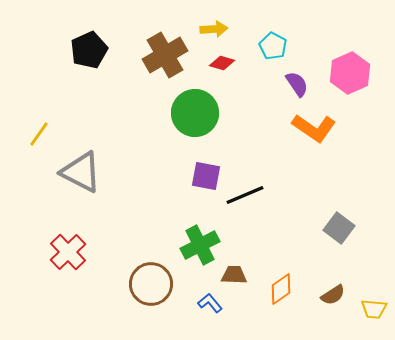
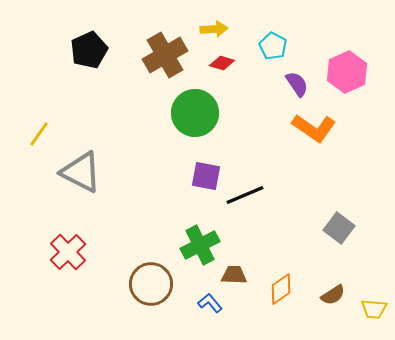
pink hexagon: moved 3 px left, 1 px up
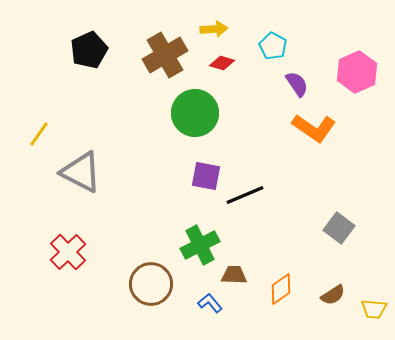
pink hexagon: moved 10 px right
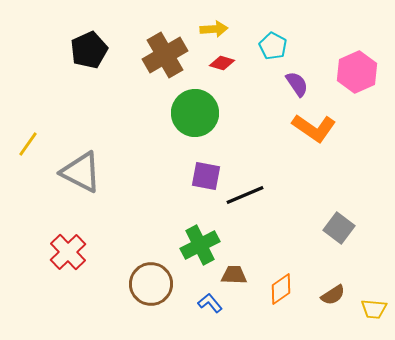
yellow line: moved 11 px left, 10 px down
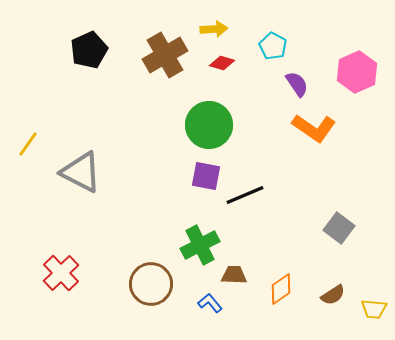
green circle: moved 14 px right, 12 px down
red cross: moved 7 px left, 21 px down
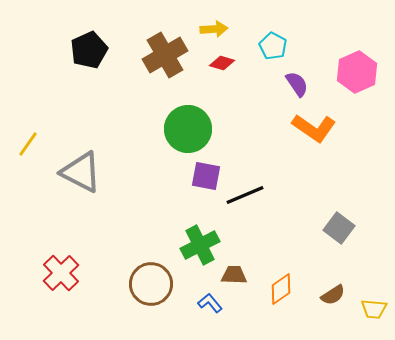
green circle: moved 21 px left, 4 px down
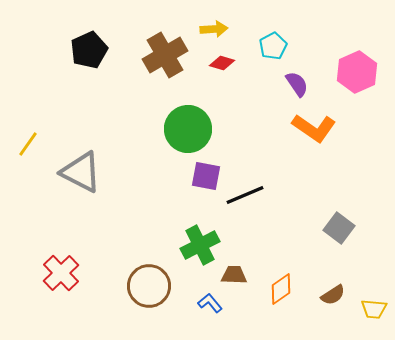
cyan pentagon: rotated 16 degrees clockwise
brown circle: moved 2 px left, 2 px down
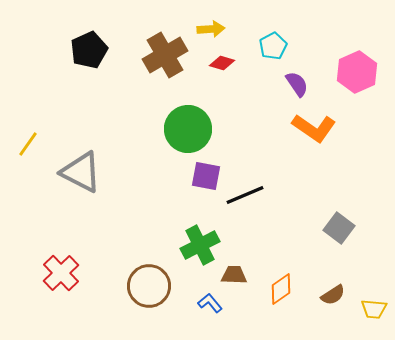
yellow arrow: moved 3 px left
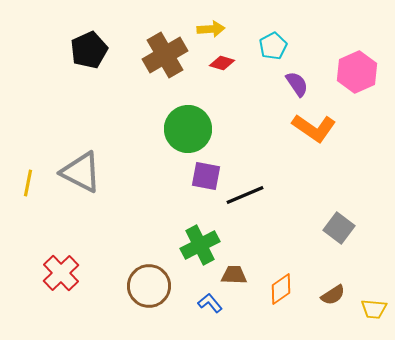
yellow line: moved 39 px down; rotated 24 degrees counterclockwise
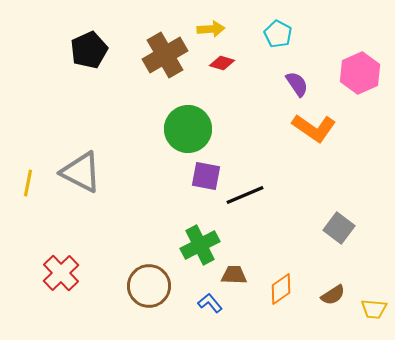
cyan pentagon: moved 5 px right, 12 px up; rotated 16 degrees counterclockwise
pink hexagon: moved 3 px right, 1 px down
